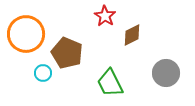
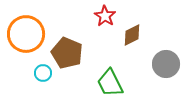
gray circle: moved 9 px up
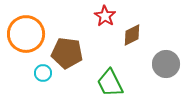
brown pentagon: rotated 16 degrees counterclockwise
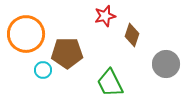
red star: rotated 25 degrees clockwise
brown diamond: rotated 45 degrees counterclockwise
brown pentagon: rotated 8 degrees counterclockwise
cyan circle: moved 3 px up
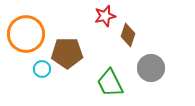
brown diamond: moved 4 px left
gray circle: moved 15 px left, 4 px down
cyan circle: moved 1 px left, 1 px up
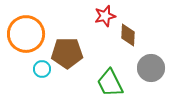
brown diamond: rotated 15 degrees counterclockwise
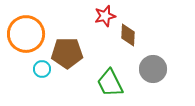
gray circle: moved 2 px right, 1 px down
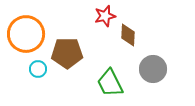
cyan circle: moved 4 px left
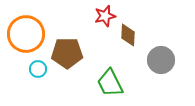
gray circle: moved 8 px right, 9 px up
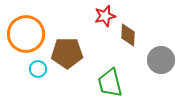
green trapezoid: rotated 12 degrees clockwise
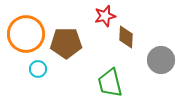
brown diamond: moved 2 px left, 2 px down
brown pentagon: moved 1 px left, 10 px up
